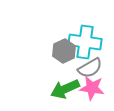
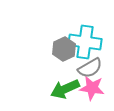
gray hexagon: moved 2 px up
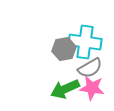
gray hexagon: rotated 15 degrees clockwise
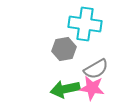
cyan cross: moved 18 px up
gray semicircle: moved 6 px right, 1 px down
green arrow: rotated 12 degrees clockwise
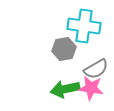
cyan cross: moved 1 px left, 2 px down
pink star: moved 1 px left
